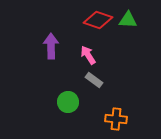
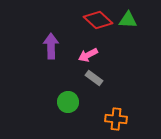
red diamond: rotated 24 degrees clockwise
pink arrow: rotated 84 degrees counterclockwise
gray rectangle: moved 2 px up
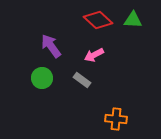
green triangle: moved 5 px right
purple arrow: rotated 35 degrees counterclockwise
pink arrow: moved 6 px right
gray rectangle: moved 12 px left, 2 px down
green circle: moved 26 px left, 24 px up
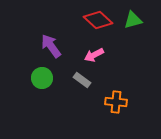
green triangle: rotated 18 degrees counterclockwise
orange cross: moved 17 px up
